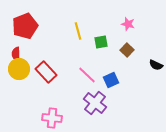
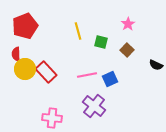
pink star: rotated 24 degrees clockwise
green square: rotated 24 degrees clockwise
yellow circle: moved 6 px right
pink line: rotated 54 degrees counterclockwise
blue square: moved 1 px left, 1 px up
purple cross: moved 1 px left, 3 px down
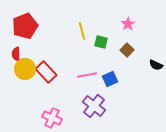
yellow line: moved 4 px right
pink cross: rotated 18 degrees clockwise
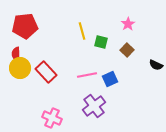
red pentagon: rotated 15 degrees clockwise
yellow circle: moved 5 px left, 1 px up
purple cross: rotated 15 degrees clockwise
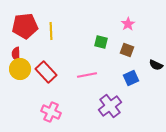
yellow line: moved 31 px left; rotated 12 degrees clockwise
brown square: rotated 24 degrees counterclockwise
yellow circle: moved 1 px down
blue square: moved 21 px right, 1 px up
purple cross: moved 16 px right
pink cross: moved 1 px left, 6 px up
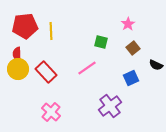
brown square: moved 6 px right, 2 px up; rotated 32 degrees clockwise
red semicircle: moved 1 px right
yellow circle: moved 2 px left
pink line: moved 7 px up; rotated 24 degrees counterclockwise
pink cross: rotated 18 degrees clockwise
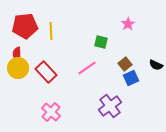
brown square: moved 8 px left, 16 px down
yellow circle: moved 1 px up
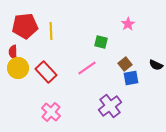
red semicircle: moved 4 px left, 2 px up
blue square: rotated 14 degrees clockwise
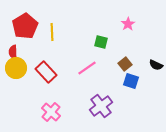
red pentagon: rotated 25 degrees counterclockwise
yellow line: moved 1 px right, 1 px down
yellow circle: moved 2 px left
blue square: moved 3 px down; rotated 28 degrees clockwise
purple cross: moved 9 px left
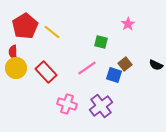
yellow line: rotated 48 degrees counterclockwise
blue square: moved 17 px left, 6 px up
pink cross: moved 16 px right, 8 px up; rotated 24 degrees counterclockwise
